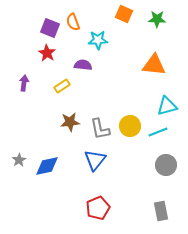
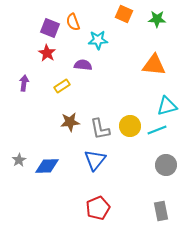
cyan line: moved 1 px left, 2 px up
blue diamond: rotated 10 degrees clockwise
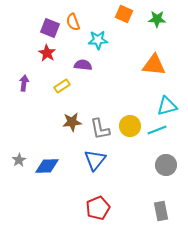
brown star: moved 2 px right
